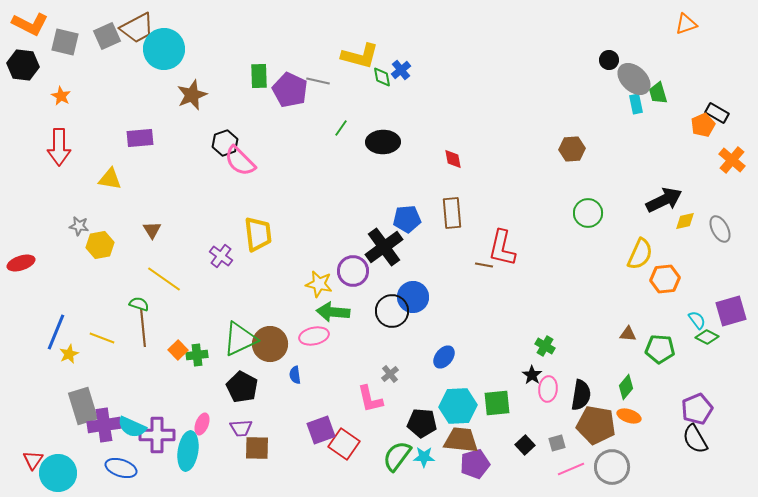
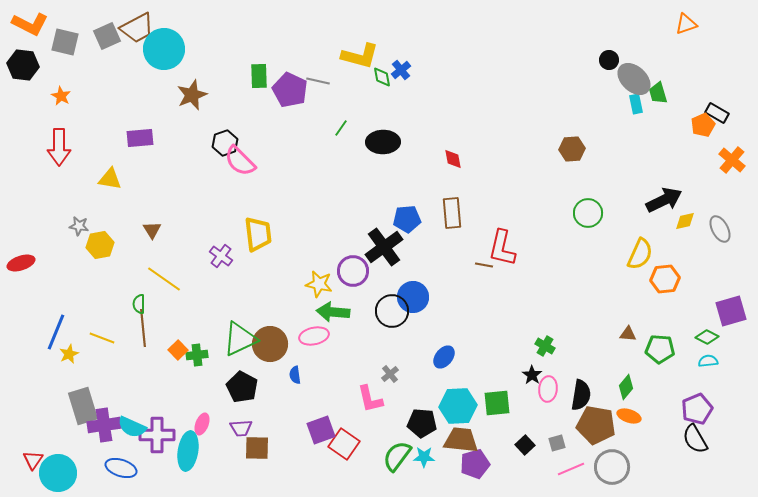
green semicircle at (139, 304): rotated 108 degrees counterclockwise
cyan semicircle at (697, 320): moved 11 px right, 41 px down; rotated 60 degrees counterclockwise
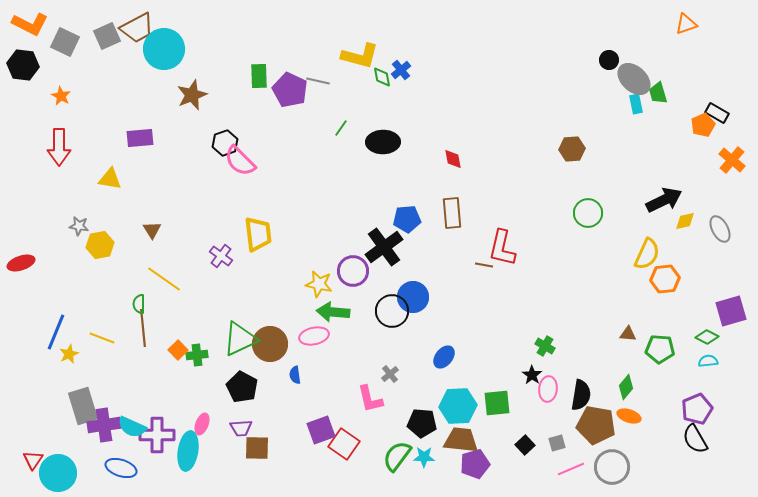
gray square at (65, 42): rotated 12 degrees clockwise
yellow semicircle at (640, 254): moved 7 px right
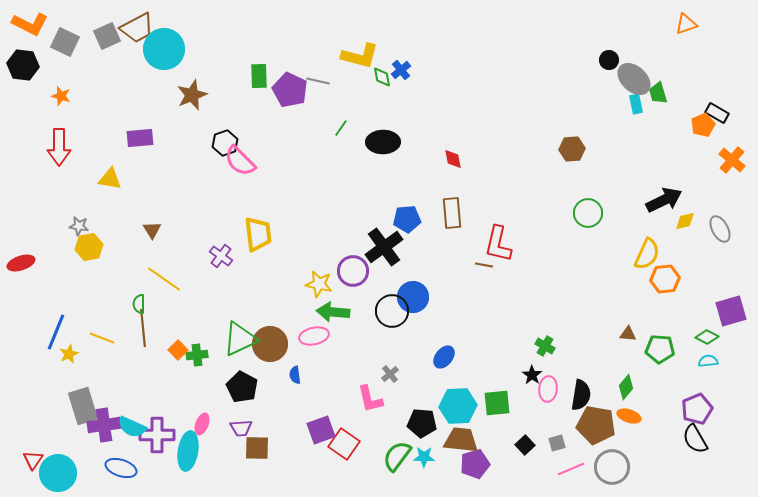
orange star at (61, 96): rotated 12 degrees counterclockwise
yellow hexagon at (100, 245): moved 11 px left, 2 px down
red L-shape at (502, 248): moved 4 px left, 4 px up
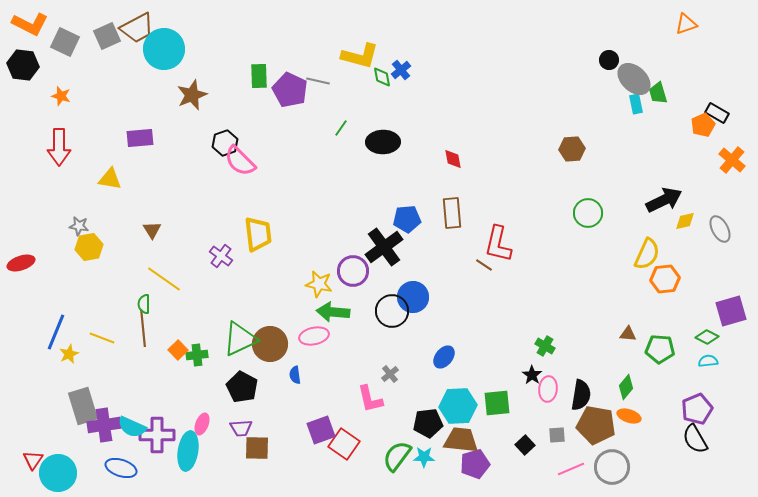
brown line at (484, 265): rotated 24 degrees clockwise
green semicircle at (139, 304): moved 5 px right
black pentagon at (422, 423): moved 6 px right; rotated 12 degrees counterclockwise
gray square at (557, 443): moved 8 px up; rotated 12 degrees clockwise
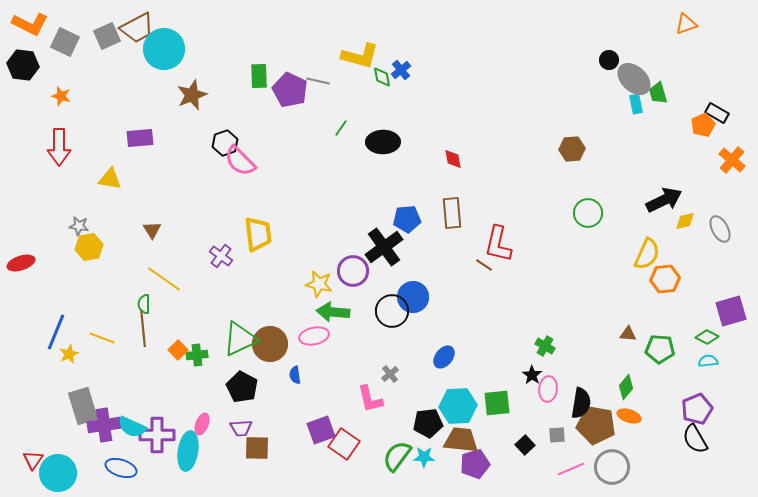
black semicircle at (581, 395): moved 8 px down
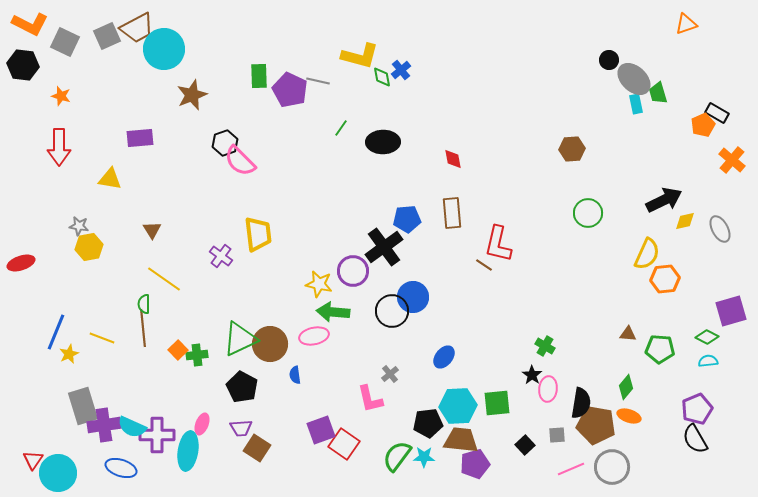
brown square at (257, 448): rotated 32 degrees clockwise
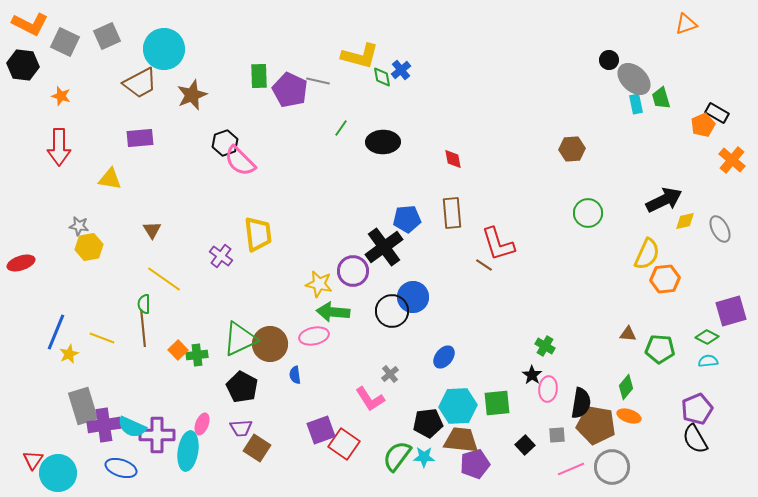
brown trapezoid at (137, 28): moved 3 px right, 55 px down
green trapezoid at (658, 93): moved 3 px right, 5 px down
red L-shape at (498, 244): rotated 30 degrees counterclockwise
pink L-shape at (370, 399): rotated 20 degrees counterclockwise
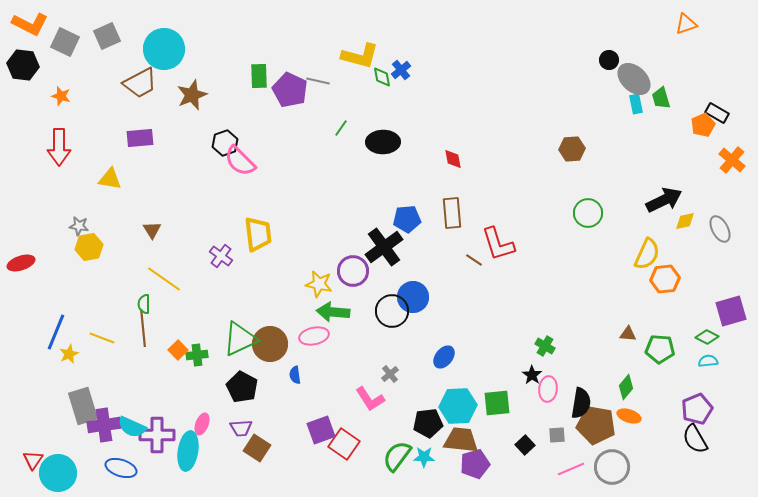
brown line at (484, 265): moved 10 px left, 5 px up
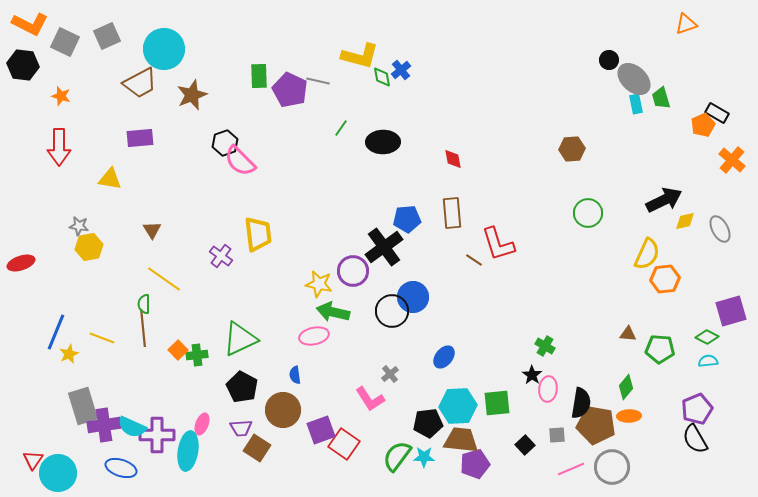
green arrow at (333, 312): rotated 8 degrees clockwise
brown circle at (270, 344): moved 13 px right, 66 px down
orange ellipse at (629, 416): rotated 20 degrees counterclockwise
